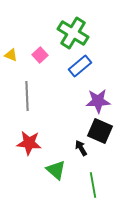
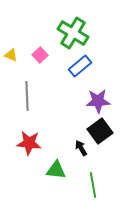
black square: rotated 30 degrees clockwise
green triangle: rotated 35 degrees counterclockwise
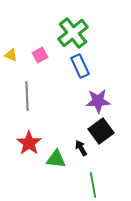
green cross: rotated 20 degrees clockwise
pink square: rotated 14 degrees clockwise
blue rectangle: rotated 75 degrees counterclockwise
black square: moved 1 px right
red star: rotated 30 degrees clockwise
green triangle: moved 11 px up
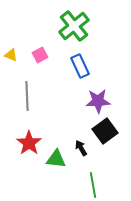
green cross: moved 1 px right, 7 px up
black square: moved 4 px right
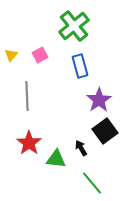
yellow triangle: rotated 48 degrees clockwise
blue rectangle: rotated 10 degrees clockwise
purple star: moved 1 px right, 1 px up; rotated 30 degrees counterclockwise
green line: moved 1 px left, 2 px up; rotated 30 degrees counterclockwise
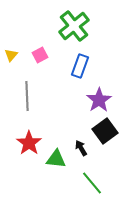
blue rectangle: rotated 35 degrees clockwise
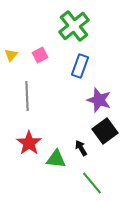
purple star: rotated 20 degrees counterclockwise
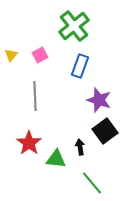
gray line: moved 8 px right
black arrow: moved 1 px left, 1 px up; rotated 21 degrees clockwise
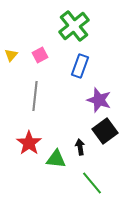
gray line: rotated 8 degrees clockwise
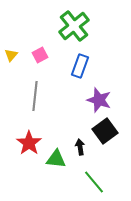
green line: moved 2 px right, 1 px up
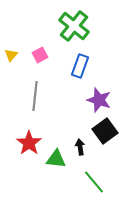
green cross: rotated 12 degrees counterclockwise
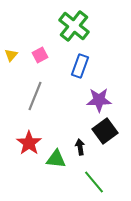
gray line: rotated 16 degrees clockwise
purple star: rotated 20 degrees counterclockwise
